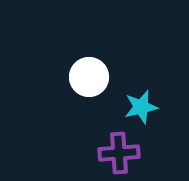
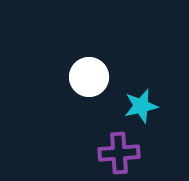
cyan star: moved 1 px up
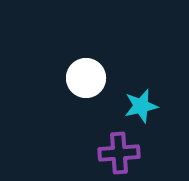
white circle: moved 3 px left, 1 px down
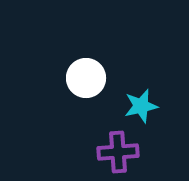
purple cross: moved 1 px left, 1 px up
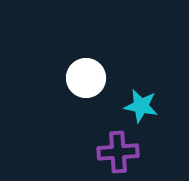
cyan star: rotated 24 degrees clockwise
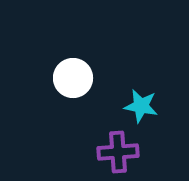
white circle: moved 13 px left
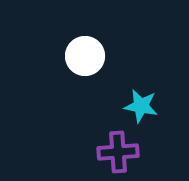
white circle: moved 12 px right, 22 px up
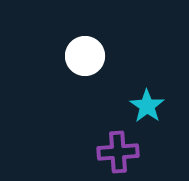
cyan star: moved 6 px right; rotated 24 degrees clockwise
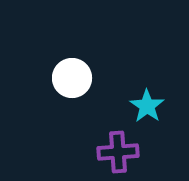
white circle: moved 13 px left, 22 px down
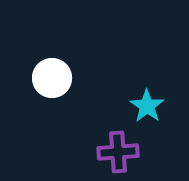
white circle: moved 20 px left
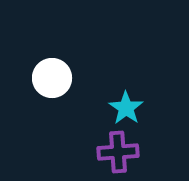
cyan star: moved 21 px left, 2 px down
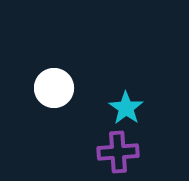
white circle: moved 2 px right, 10 px down
